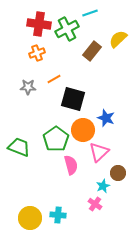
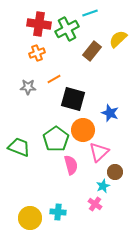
blue star: moved 4 px right, 5 px up
brown circle: moved 3 px left, 1 px up
cyan cross: moved 3 px up
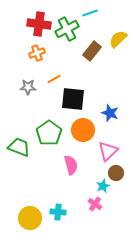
black square: rotated 10 degrees counterclockwise
green pentagon: moved 7 px left, 6 px up
pink triangle: moved 9 px right, 1 px up
brown circle: moved 1 px right, 1 px down
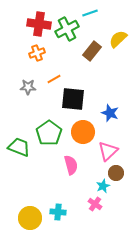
orange circle: moved 2 px down
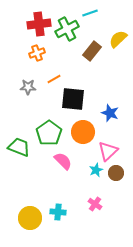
red cross: rotated 15 degrees counterclockwise
pink semicircle: moved 8 px left, 4 px up; rotated 30 degrees counterclockwise
cyan star: moved 7 px left, 16 px up
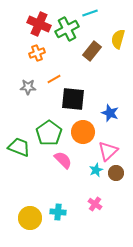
red cross: rotated 30 degrees clockwise
yellow semicircle: rotated 30 degrees counterclockwise
pink semicircle: moved 1 px up
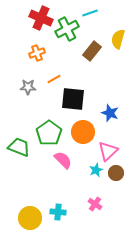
red cross: moved 2 px right, 6 px up
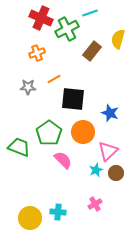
pink cross: rotated 24 degrees clockwise
